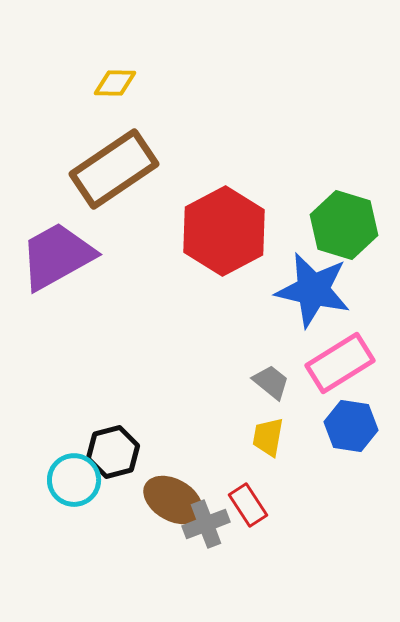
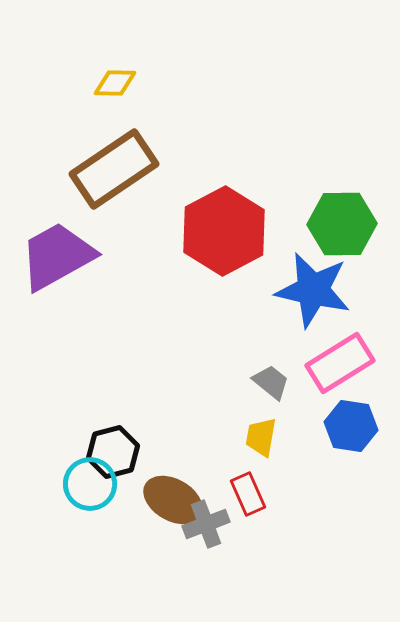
green hexagon: moved 2 px left, 1 px up; rotated 18 degrees counterclockwise
yellow trapezoid: moved 7 px left
cyan circle: moved 16 px right, 4 px down
red rectangle: moved 11 px up; rotated 9 degrees clockwise
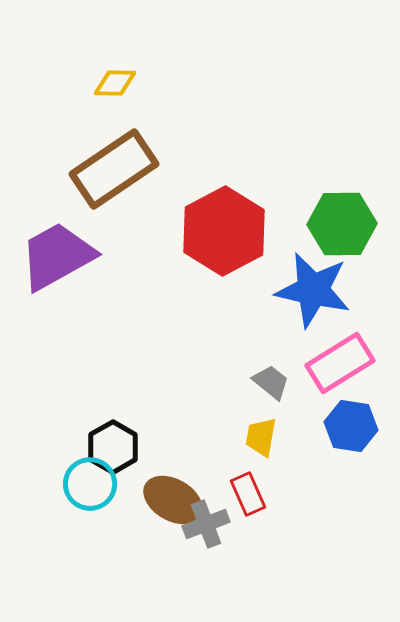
black hexagon: moved 5 px up; rotated 15 degrees counterclockwise
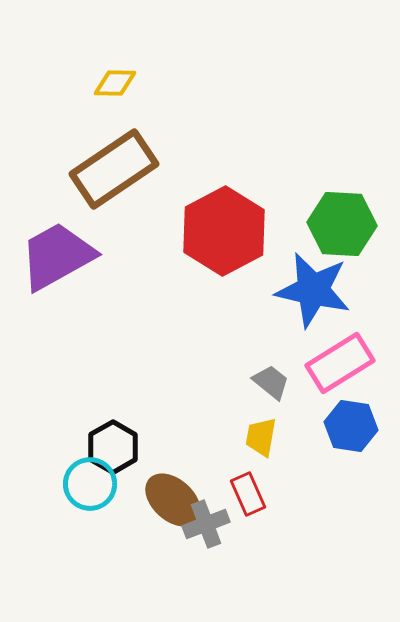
green hexagon: rotated 4 degrees clockwise
brown ellipse: rotated 12 degrees clockwise
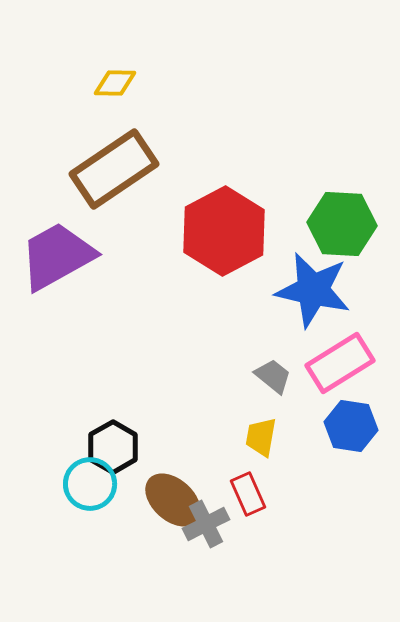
gray trapezoid: moved 2 px right, 6 px up
gray cross: rotated 6 degrees counterclockwise
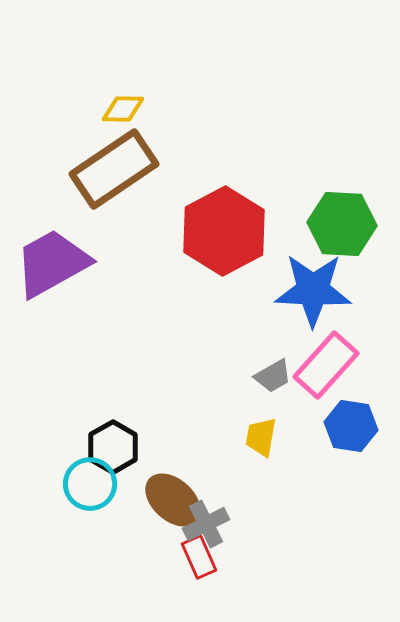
yellow diamond: moved 8 px right, 26 px down
purple trapezoid: moved 5 px left, 7 px down
blue star: rotated 10 degrees counterclockwise
pink rectangle: moved 14 px left, 2 px down; rotated 16 degrees counterclockwise
gray trapezoid: rotated 111 degrees clockwise
red rectangle: moved 49 px left, 63 px down
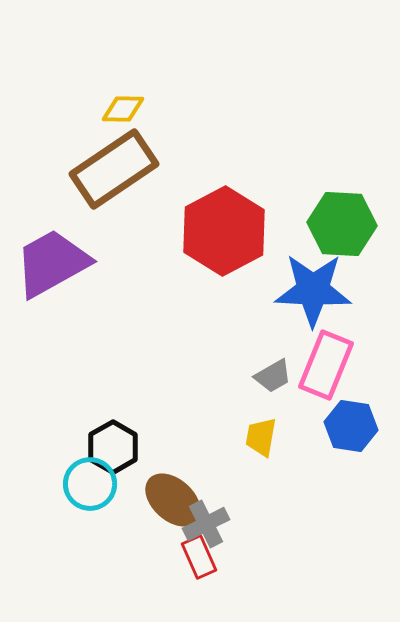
pink rectangle: rotated 20 degrees counterclockwise
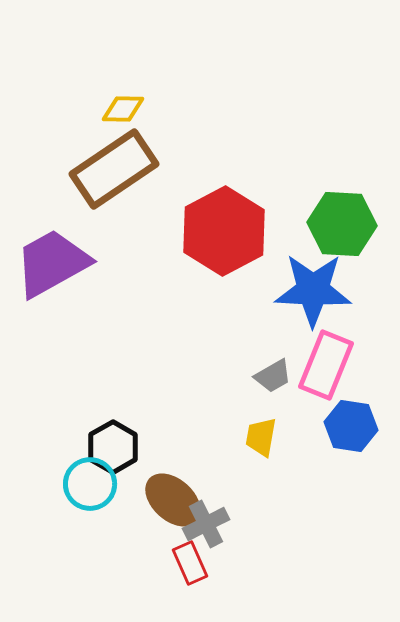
red rectangle: moved 9 px left, 6 px down
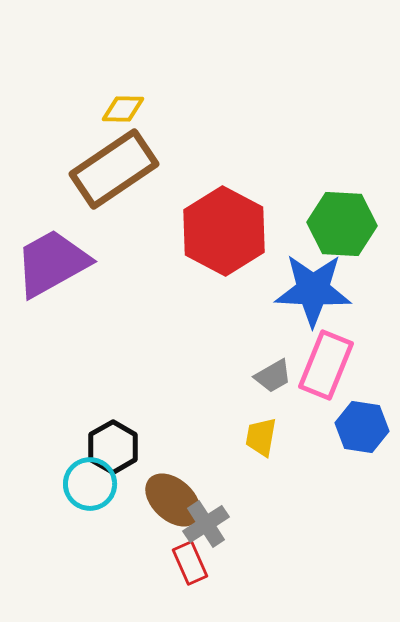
red hexagon: rotated 4 degrees counterclockwise
blue hexagon: moved 11 px right, 1 px down
gray cross: rotated 6 degrees counterclockwise
